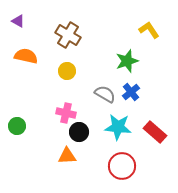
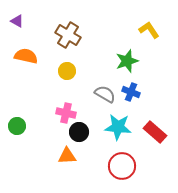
purple triangle: moved 1 px left
blue cross: rotated 30 degrees counterclockwise
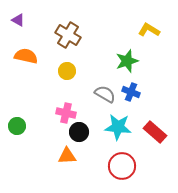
purple triangle: moved 1 px right, 1 px up
yellow L-shape: rotated 25 degrees counterclockwise
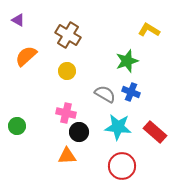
orange semicircle: rotated 55 degrees counterclockwise
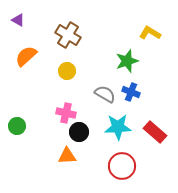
yellow L-shape: moved 1 px right, 3 px down
cyan star: rotated 8 degrees counterclockwise
